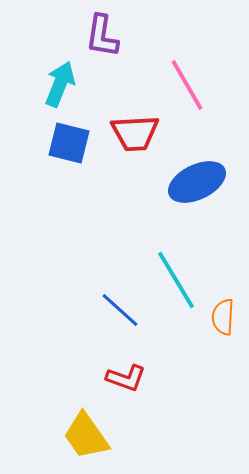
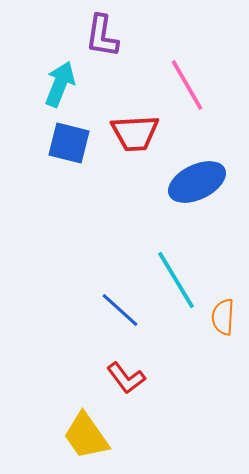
red L-shape: rotated 33 degrees clockwise
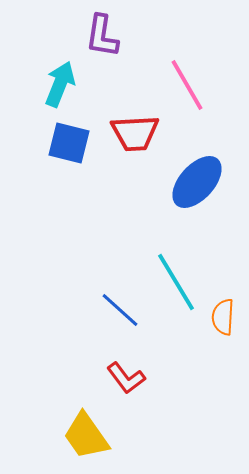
blue ellipse: rotated 22 degrees counterclockwise
cyan line: moved 2 px down
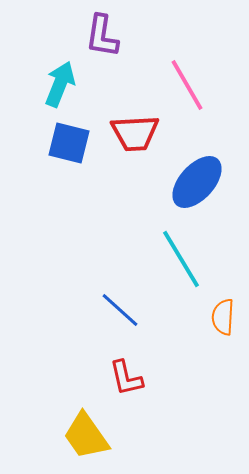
cyan line: moved 5 px right, 23 px up
red L-shape: rotated 24 degrees clockwise
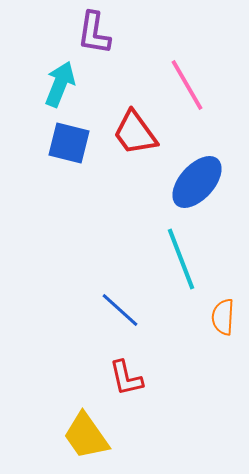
purple L-shape: moved 8 px left, 3 px up
red trapezoid: rotated 57 degrees clockwise
cyan line: rotated 10 degrees clockwise
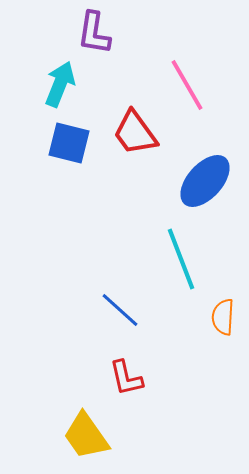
blue ellipse: moved 8 px right, 1 px up
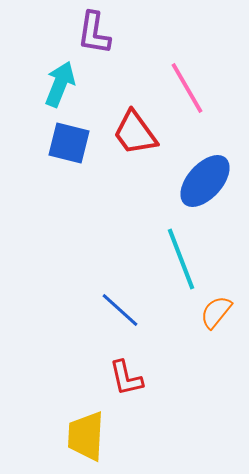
pink line: moved 3 px down
orange semicircle: moved 7 px left, 5 px up; rotated 36 degrees clockwise
yellow trapezoid: rotated 38 degrees clockwise
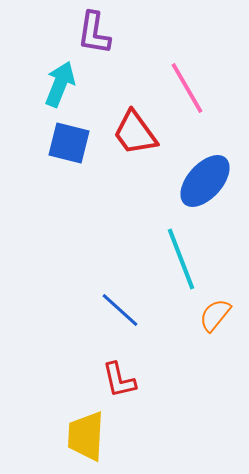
orange semicircle: moved 1 px left, 3 px down
red L-shape: moved 7 px left, 2 px down
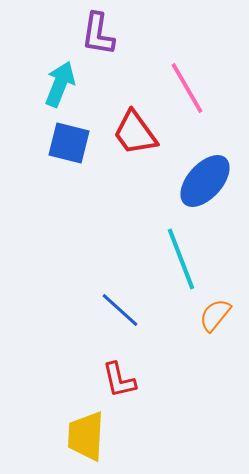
purple L-shape: moved 4 px right, 1 px down
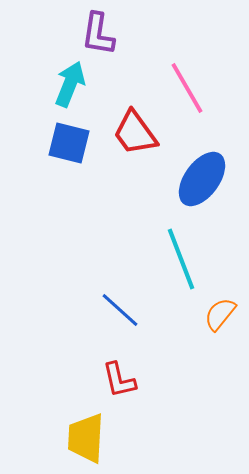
cyan arrow: moved 10 px right
blue ellipse: moved 3 px left, 2 px up; rotated 6 degrees counterclockwise
orange semicircle: moved 5 px right, 1 px up
yellow trapezoid: moved 2 px down
